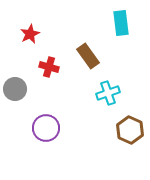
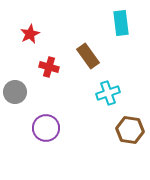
gray circle: moved 3 px down
brown hexagon: rotated 16 degrees counterclockwise
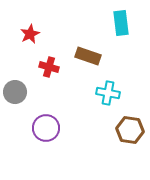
brown rectangle: rotated 35 degrees counterclockwise
cyan cross: rotated 30 degrees clockwise
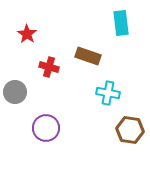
red star: moved 3 px left; rotated 12 degrees counterclockwise
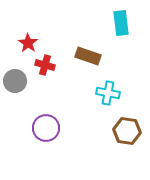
red star: moved 1 px right, 9 px down
red cross: moved 4 px left, 2 px up
gray circle: moved 11 px up
brown hexagon: moved 3 px left, 1 px down
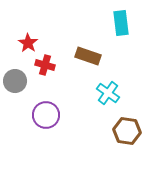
cyan cross: rotated 25 degrees clockwise
purple circle: moved 13 px up
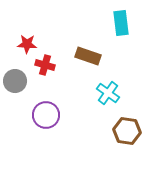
red star: moved 1 px left, 1 px down; rotated 30 degrees counterclockwise
